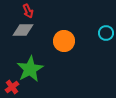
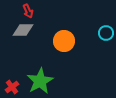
green star: moved 10 px right, 12 px down
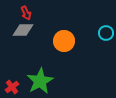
red arrow: moved 2 px left, 2 px down
